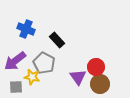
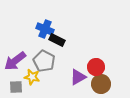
blue cross: moved 19 px right
black rectangle: rotated 21 degrees counterclockwise
gray pentagon: moved 2 px up
purple triangle: rotated 36 degrees clockwise
brown circle: moved 1 px right
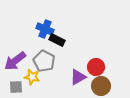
brown circle: moved 2 px down
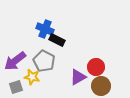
gray square: rotated 16 degrees counterclockwise
